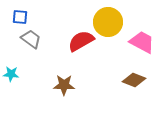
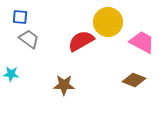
gray trapezoid: moved 2 px left
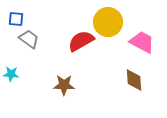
blue square: moved 4 px left, 2 px down
brown diamond: rotated 65 degrees clockwise
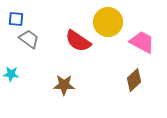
red semicircle: moved 3 px left; rotated 116 degrees counterclockwise
brown diamond: rotated 50 degrees clockwise
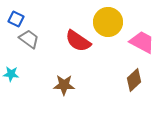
blue square: rotated 21 degrees clockwise
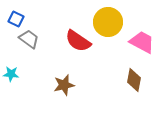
brown diamond: rotated 35 degrees counterclockwise
brown star: rotated 15 degrees counterclockwise
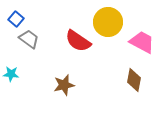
blue square: rotated 14 degrees clockwise
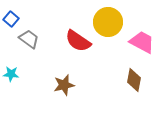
blue square: moved 5 px left
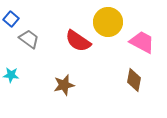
cyan star: moved 1 px down
